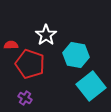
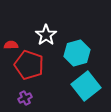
cyan hexagon: moved 1 px right, 2 px up; rotated 25 degrees counterclockwise
red pentagon: moved 1 px left, 1 px down
cyan square: moved 5 px left
purple cross: rotated 32 degrees clockwise
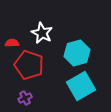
white star: moved 4 px left, 2 px up; rotated 10 degrees counterclockwise
red semicircle: moved 1 px right, 2 px up
cyan square: moved 5 px left; rotated 8 degrees clockwise
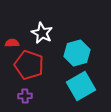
purple cross: moved 2 px up; rotated 24 degrees clockwise
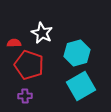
red semicircle: moved 2 px right
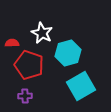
red semicircle: moved 2 px left
cyan hexagon: moved 9 px left
